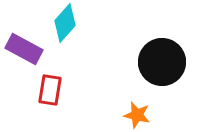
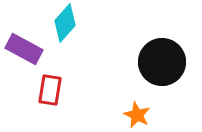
orange star: rotated 12 degrees clockwise
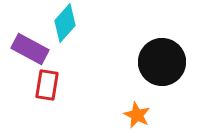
purple rectangle: moved 6 px right
red rectangle: moved 3 px left, 5 px up
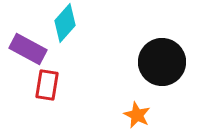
purple rectangle: moved 2 px left
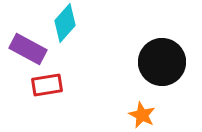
red rectangle: rotated 72 degrees clockwise
orange star: moved 5 px right
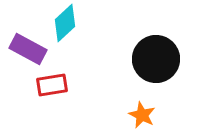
cyan diamond: rotated 6 degrees clockwise
black circle: moved 6 px left, 3 px up
red rectangle: moved 5 px right
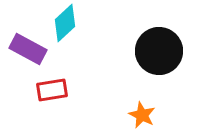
black circle: moved 3 px right, 8 px up
red rectangle: moved 5 px down
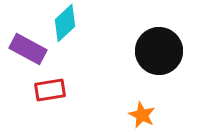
red rectangle: moved 2 px left
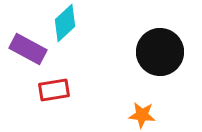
black circle: moved 1 px right, 1 px down
red rectangle: moved 4 px right
orange star: rotated 20 degrees counterclockwise
